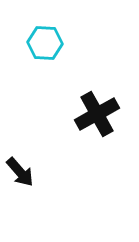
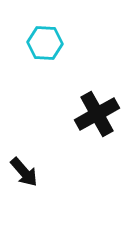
black arrow: moved 4 px right
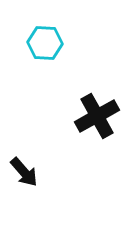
black cross: moved 2 px down
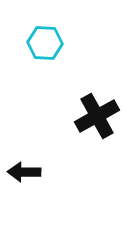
black arrow: rotated 132 degrees clockwise
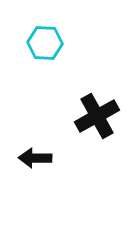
black arrow: moved 11 px right, 14 px up
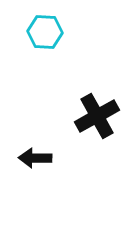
cyan hexagon: moved 11 px up
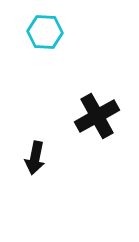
black arrow: rotated 80 degrees counterclockwise
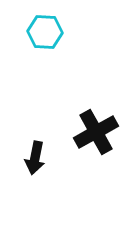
black cross: moved 1 px left, 16 px down
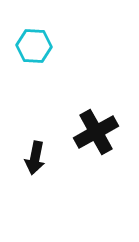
cyan hexagon: moved 11 px left, 14 px down
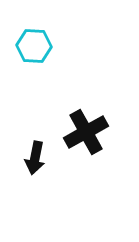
black cross: moved 10 px left
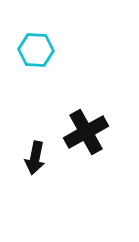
cyan hexagon: moved 2 px right, 4 px down
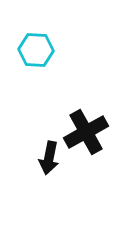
black arrow: moved 14 px right
